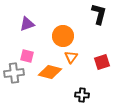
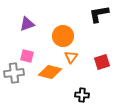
black L-shape: rotated 115 degrees counterclockwise
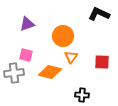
black L-shape: rotated 35 degrees clockwise
pink square: moved 1 px left, 1 px up
red square: rotated 21 degrees clockwise
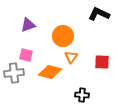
purple triangle: moved 1 px right, 1 px down
